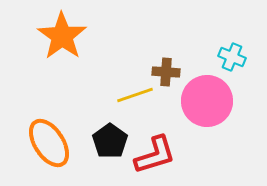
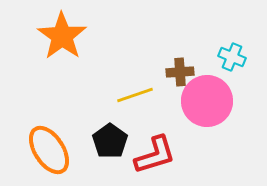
brown cross: moved 14 px right; rotated 8 degrees counterclockwise
orange ellipse: moved 7 px down
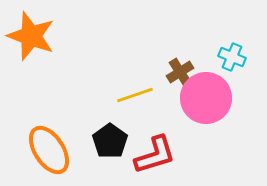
orange star: moved 31 px left; rotated 15 degrees counterclockwise
brown cross: rotated 28 degrees counterclockwise
pink circle: moved 1 px left, 3 px up
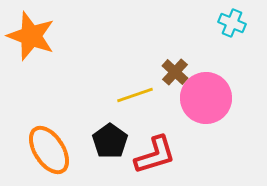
cyan cross: moved 34 px up
brown cross: moved 5 px left; rotated 16 degrees counterclockwise
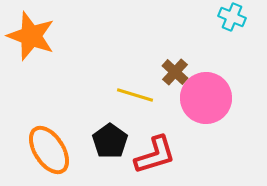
cyan cross: moved 6 px up
yellow line: rotated 36 degrees clockwise
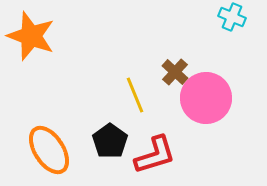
yellow line: rotated 51 degrees clockwise
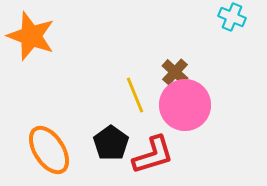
pink circle: moved 21 px left, 7 px down
black pentagon: moved 1 px right, 2 px down
red L-shape: moved 2 px left
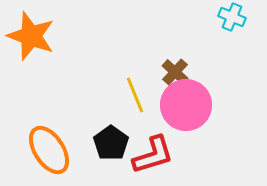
pink circle: moved 1 px right
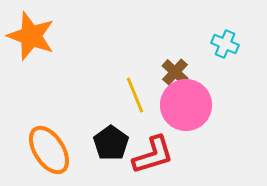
cyan cross: moved 7 px left, 27 px down
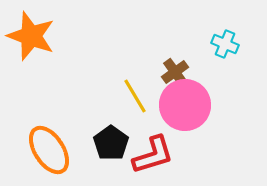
brown cross: rotated 12 degrees clockwise
yellow line: moved 1 px down; rotated 9 degrees counterclockwise
pink circle: moved 1 px left
